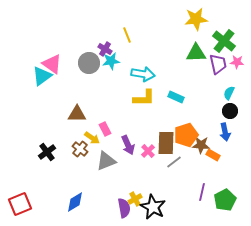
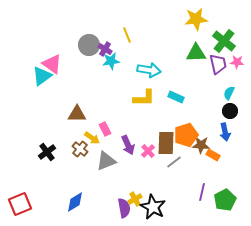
gray circle: moved 18 px up
cyan arrow: moved 6 px right, 4 px up
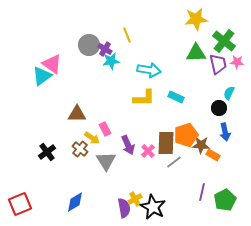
black circle: moved 11 px left, 3 px up
gray triangle: rotated 40 degrees counterclockwise
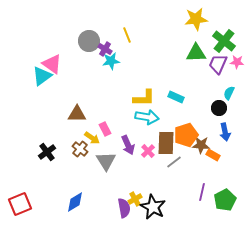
gray circle: moved 4 px up
purple trapezoid: rotated 145 degrees counterclockwise
cyan arrow: moved 2 px left, 47 px down
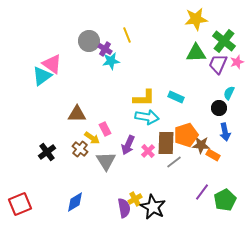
pink star: rotated 24 degrees counterclockwise
purple arrow: rotated 48 degrees clockwise
purple line: rotated 24 degrees clockwise
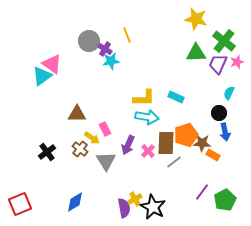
yellow star: rotated 20 degrees clockwise
black circle: moved 5 px down
brown star: moved 1 px right, 2 px up
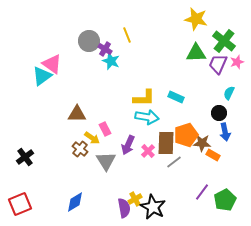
cyan star: rotated 30 degrees clockwise
black cross: moved 22 px left, 5 px down
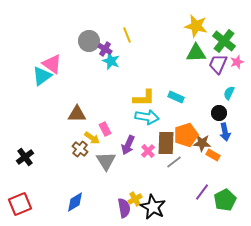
yellow star: moved 7 px down
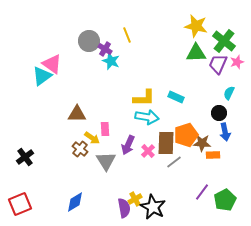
pink rectangle: rotated 24 degrees clockwise
orange rectangle: rotated 32 degrees counterclockwise
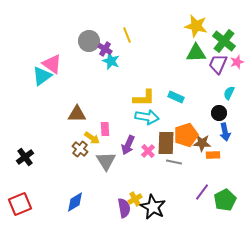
gray line: rotated 49 degrees clockwise
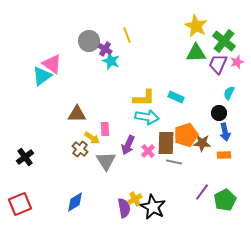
yellow star: rotated 15 degrees clockwise
orange rectangle: moved 11 px right
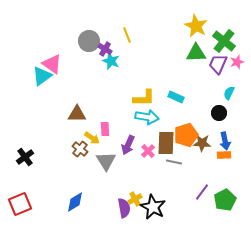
blue arrow: moved 9 px down
